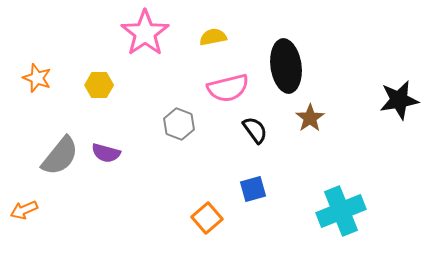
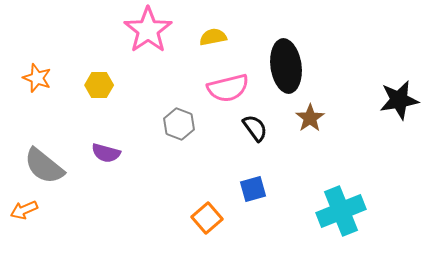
pink star: moved 3 px right, 3 px up
black semicircle: moved 2 px up
gray semicircle: moved 16 px left, 10 px down; rotated 90 degrees clockwise
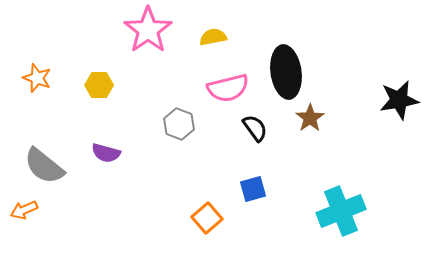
black ellipse: moved 6 px down
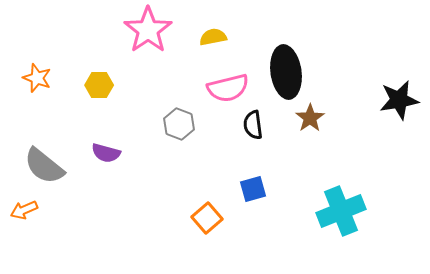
black semicircle: moved 2 px left, 3 px up; rotated 152 degrees counterclockwise
